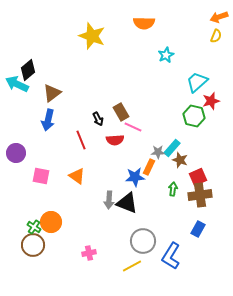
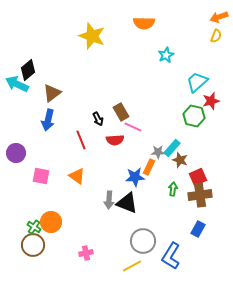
pink cross: moved 3 px left
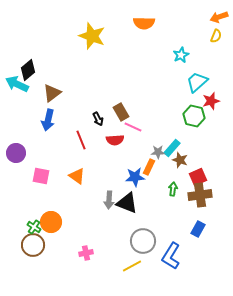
cyan star: moved 15 px right
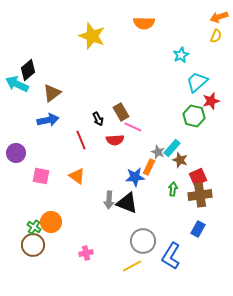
blue arrow: rotated 115 degrees counterclockwise
gray star: rotated 24 degrees clockwise
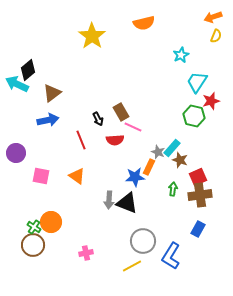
orange arrow: moved 6 px left
orange semicircle: rotated 15 degrees counterclockwise
yellow star: rotated 16 degrees clockwise
cyan trapezoid: rotated 15 degrees counterclockwise
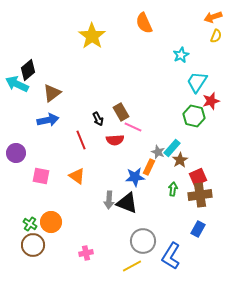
orange semicircle: rotated 80 degrees clockwise
brown star: rotated 21 degrees clockwise
green cross: moved 4 px left, 3 px up
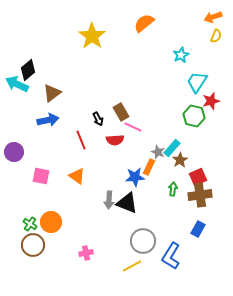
orange semicircle: rotated 75 degrees clockwise
purple circle: moved 2 px left, 1 px up
